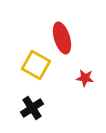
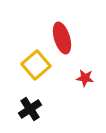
yellow square: rotated 20 degrees clockwise
black cross: moved 2 px left, 1 px down
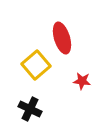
red star: moved 3 px left, 3 px down
black cross: rotated 30 degrees counterclockwise
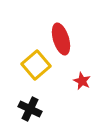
red ellipse: moved 1 px left, 1 px down
red star: rotated 18 degrees clockwise
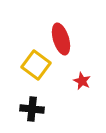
yellow square: rotated 12 degrees counterclockwise
black cross: moved 2 px right; rotated 20 degrees counterclockwise
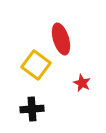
red star: moved 2 px down
black cross: rotated 10 degrees counterclockwise
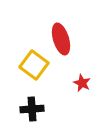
yellow square: moved 2 px left
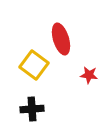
red star: moved 7 px right, 8 px up; rotated 18 degrees counterclockwise
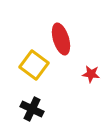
red star: moved 2 px right, 1 px up
black cross: rotated 30 degrees clockwise
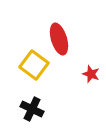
red ellipse: moved 2 px left
red star: rotated 12 degrees clockwise
